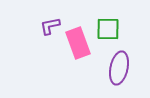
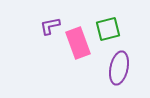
green square: rotated 15 degrees counterclockwise
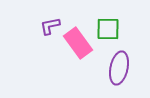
green square: rotated 15 degrees clockwise
pink rectangle: rotated 16 degrees counterclockwise
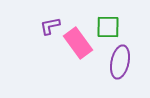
green square: moved 2 px up
purple ellipse: moved 1 px right, 6 px up
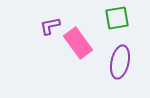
green square: moved 9 px right, 9 px up; rotated 10 degrees counterclockwise
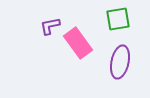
green square: moved 1 px right, 1 px down
